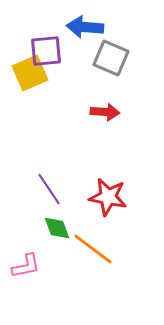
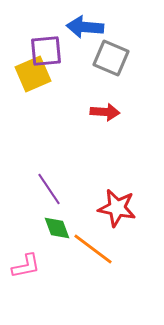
yellow square: moved 3 px right, 1 px down
red star: moved 9 px right, 11 px down
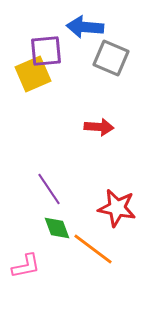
red arrow: moved 6 px left, 15 px down
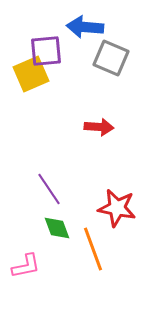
yellow square: moved 2 px left
orange line: rotated 33 degrees clockwise
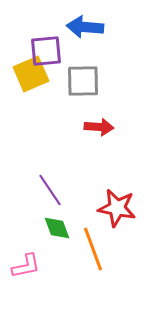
gray square: moved 28 px left, 23 px down; rotated 24 degrees counterclockwise
purple line: moved 1 px right, 1 px down
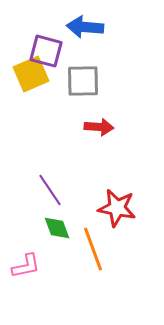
purple square: rotated 20 degrees clockwise
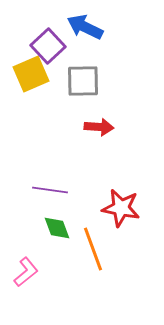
blue arrow: rotated 21 degrees clockwise
purple square: moved 2 px right, 5 px up; rotated 32 degrees clockwise
purple line: rotated 48 degrees counterclockwise
red star: moved 4 px right
pink L-shape: moved 6 px down; rotated 28 degrees counterclockwise
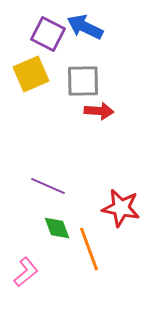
purple square: moved 12 px up; rotated 20 degrees counterclockwise
red arrow: moved 16 px up
purple line: moved 2 px left, 4 px up; rotated 16 degrees clockwise
orange line: moved 4 px left
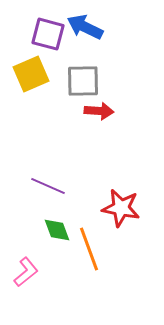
purple square: rotated 12 degrees counterclockwise
green diamond: moved 2 px down
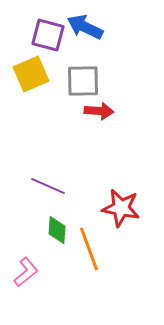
purple square: moved 1 px down
green diamond: rotated 24 degrees clockwise
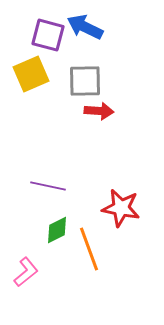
gray square: moved 2 px right
purple line: rotated 12 degrees counterclockwise
green diamond: rotated 60 degrees clockwise
